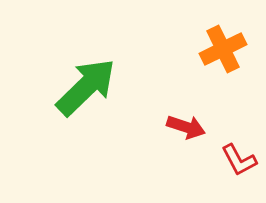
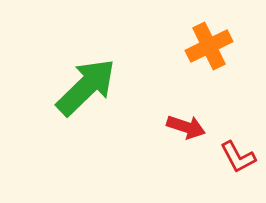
orange cross: moved 14 px left, 3 px up
red L-shape: moved 1 px left, 3 px up
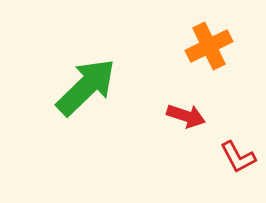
red arrow: moved 11 px up
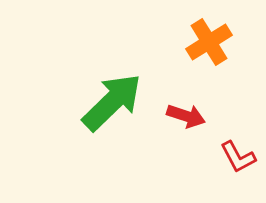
orange cross: moved 4 px up; rotated 6 degrees counterclockwise
green arrow: moved 26 px right, 15 px down
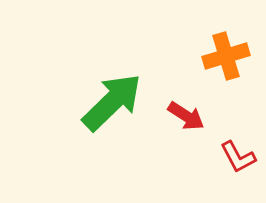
orange cross: moved 17 px right, 14 px down; rotated 15 degrees clockwise
red arrow: rotated 15 degrees clockwise
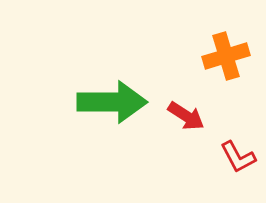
green arrow: rotated 44 degrees clockwise
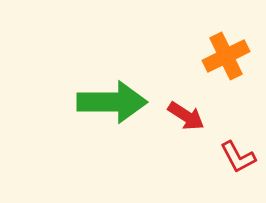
orange cross: rotated 9 degrees counterclockwise
